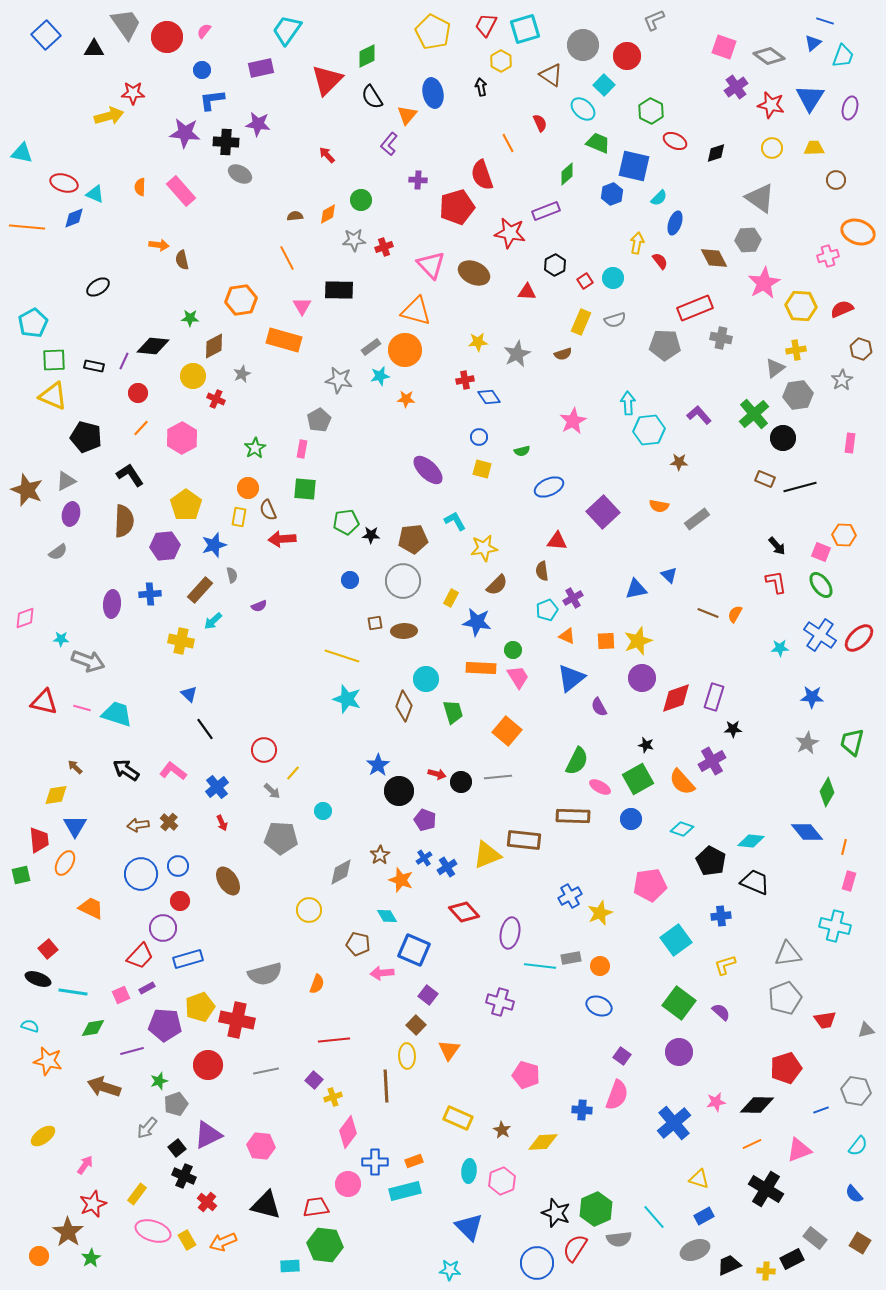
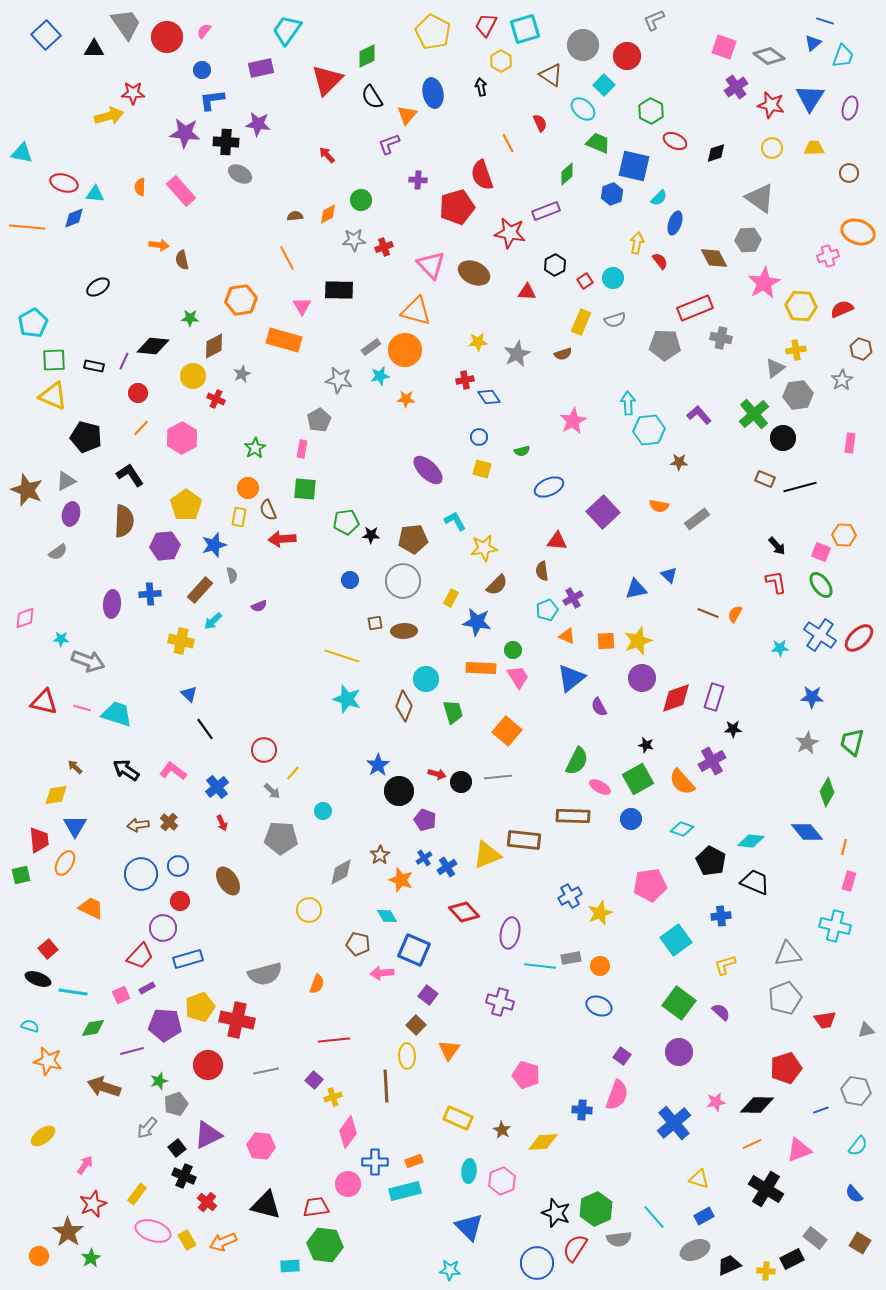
purple L-shape at (389, 144): rotated 30 degrees clockwise
brown circle at (836, 180): moved 13 px right, 7 px up
cyan triangle at (95, 194): rotated 18 degrees counterclockwise
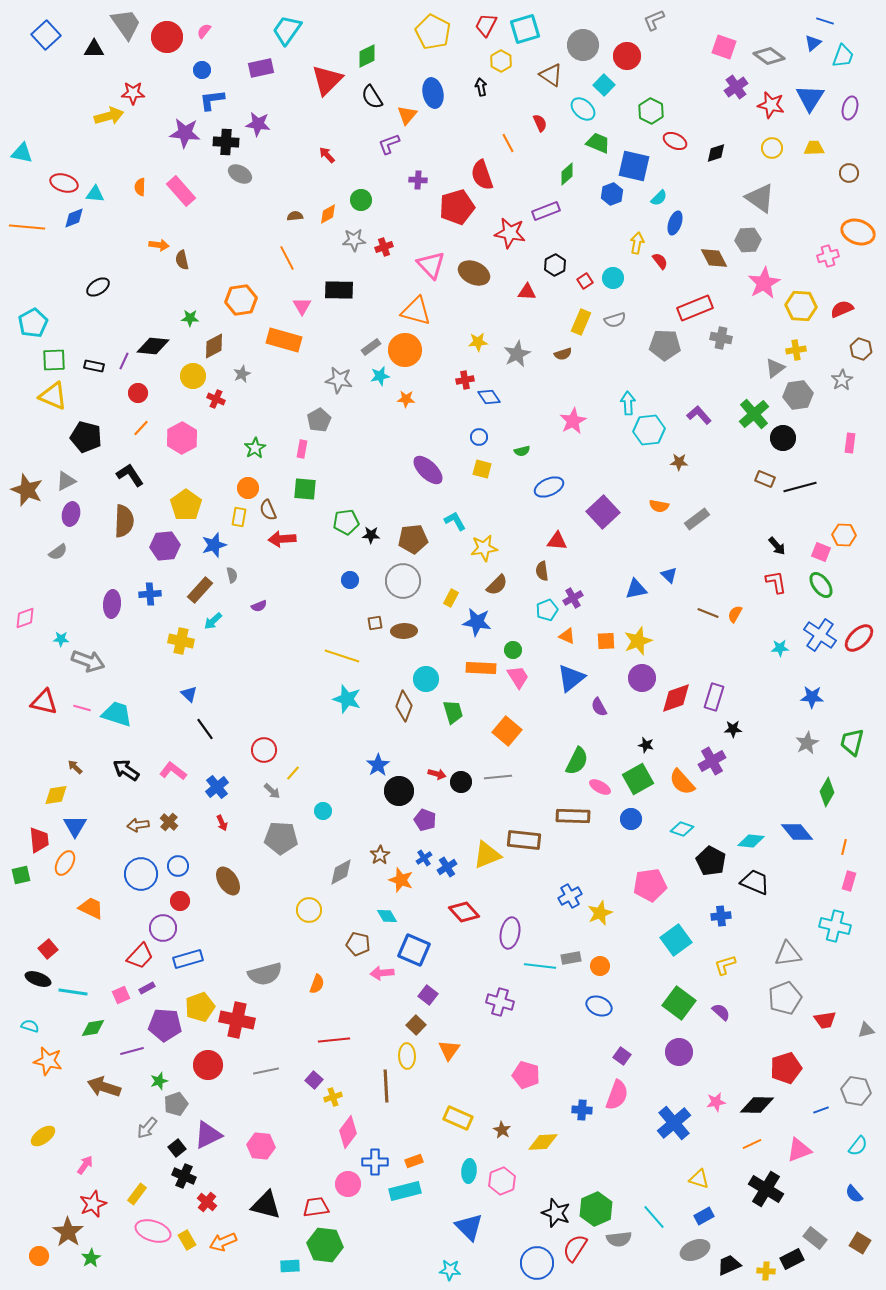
blue diamond at (807, 832): moved 10 px left
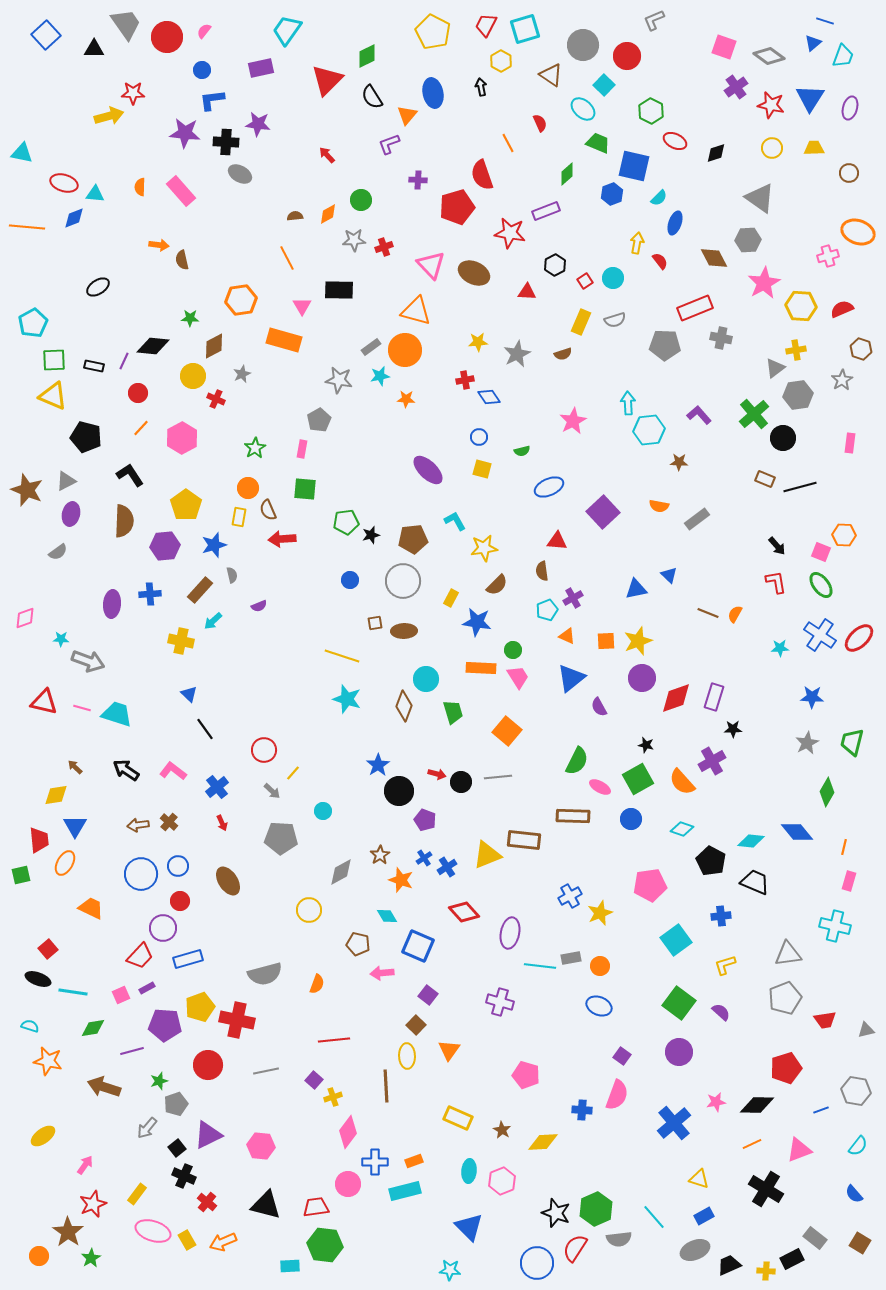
black star at (371, 535): rotated 18 degrees counterclockwise
blue square at (414, 950): moved 4 px right, 4 px up
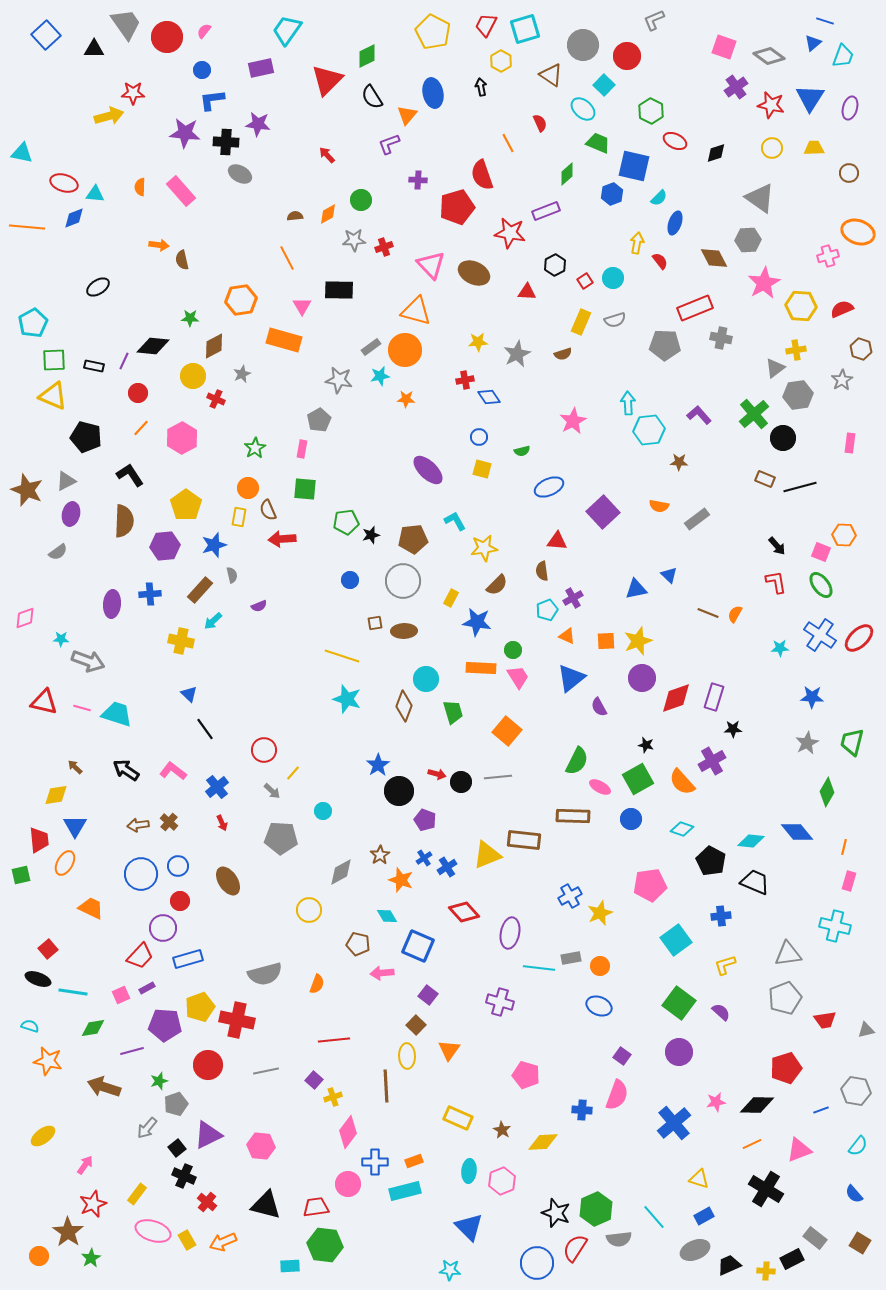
cyan line at (540, 966): moved 1 px left, 2 px down
